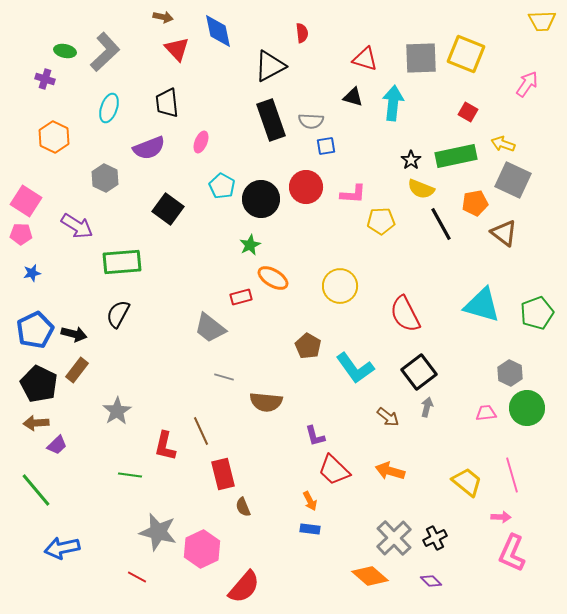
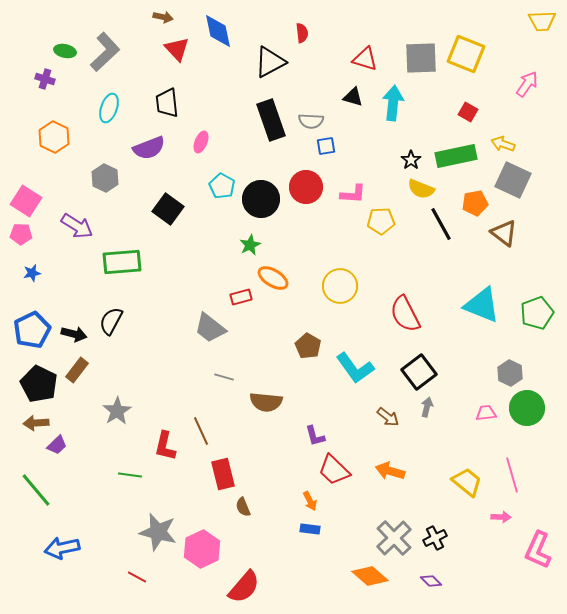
black triangle at (270, 66): moved 4 px up
cyan triangle at (482, 305): rotated 6 degrees clockwise
black semicircle at (118, 314): moved 7 px left, 7 px down
blue pentagon at (35, 330): moved 3 px left
pink L-shape at (512, 553): moved 26 px right, 3 px up
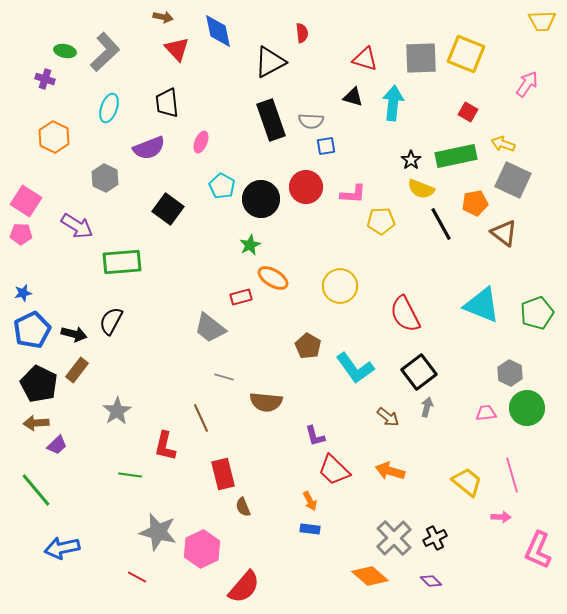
blue star at (32, 273): moved 9 px left, 20 px down
brown line at (201, 431): moved 13 px up
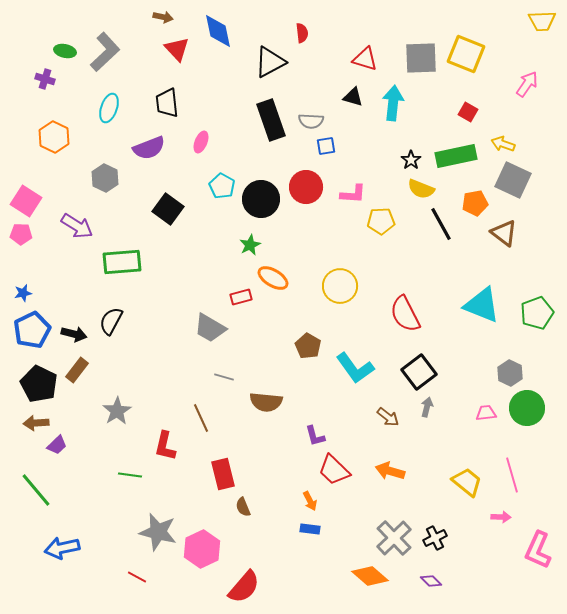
gray trapezoid at (210, 328): rotated 8 degrees counterclockwise
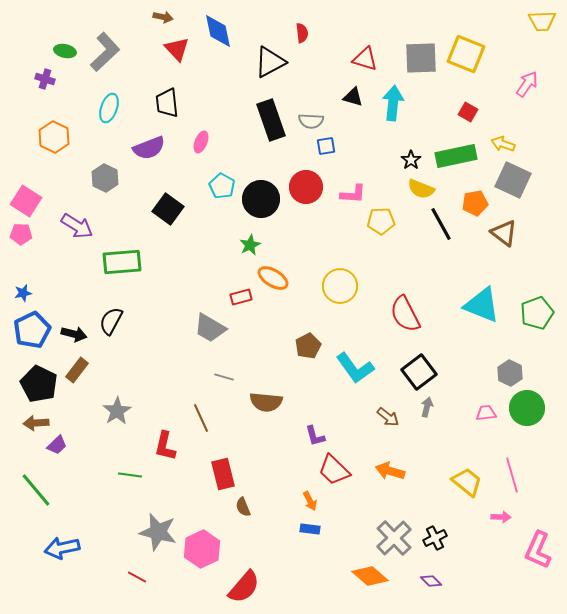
brown pentagon at (308, 346): rotated 15 degrees clockwise
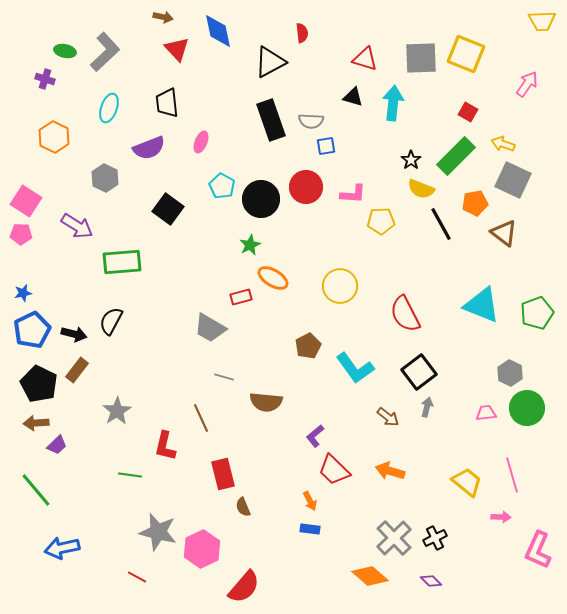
green rectangle at (456, 156): rotated 33 degrees counterclockwise
purple L-shape at (315, 436): rotated 65 degrees clockwise
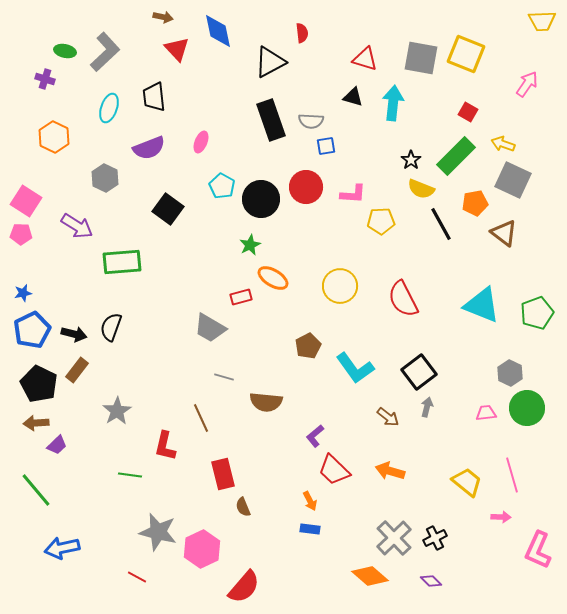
gray square at (421, 58): rotated 12 degrees clockwise
black trapezoid at (167, 103): moved 13 px left, 6 px up
red semicircle at (405, 314): moved 2 px left, 15 px up
black semicircle at (111, 321): moved 6 px down; rotated 8 degrees counterclockwise
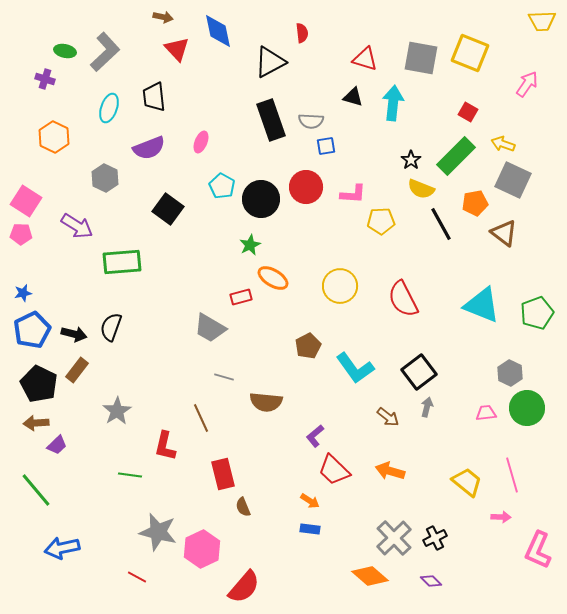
yellow square at (466, 54): moved 4 px right, 1 px up
orange arrow at (310, 501): rotated 30 degrees counterclockwise
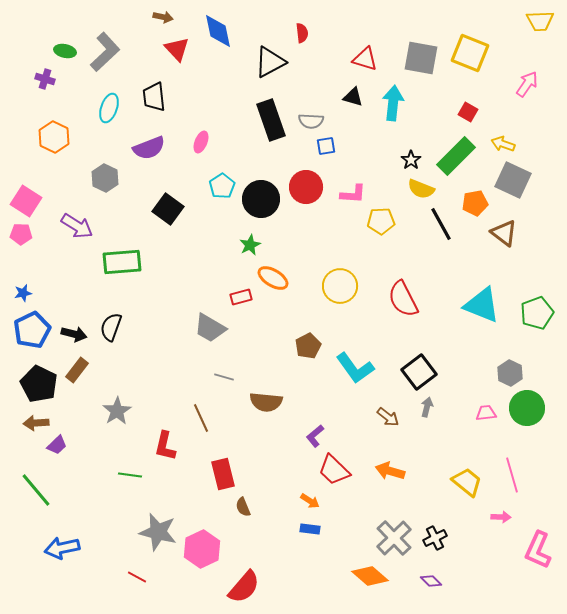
yellow trapezoid at (542, 21): moved 2 px left
cyan pentagon at (222, 186): rotated 10 degrees clockwise
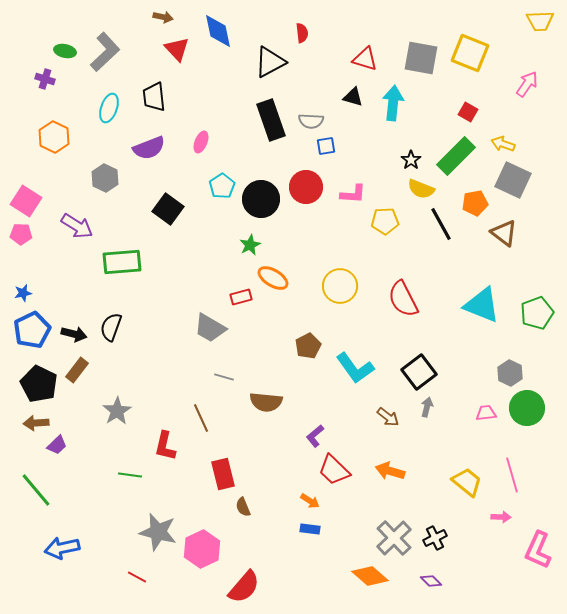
yellow pentagon at (381, 221): moved 4 px right
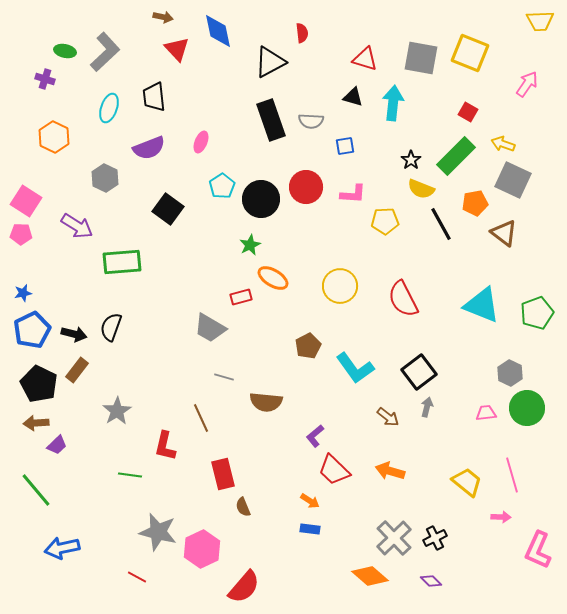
blue square at (326, 146): moved 19 px right
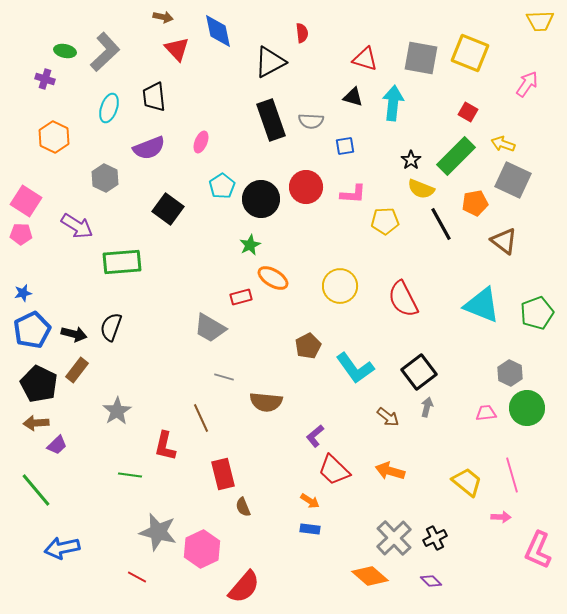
brown triangle at (504, 233): moved 8 px down
